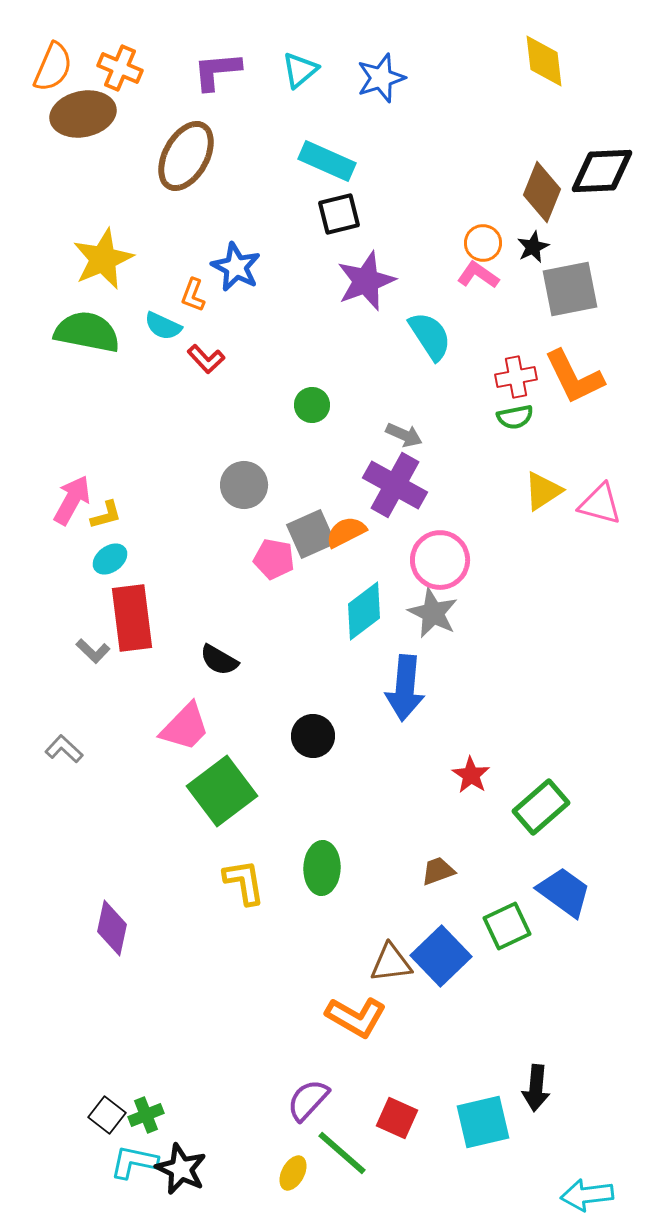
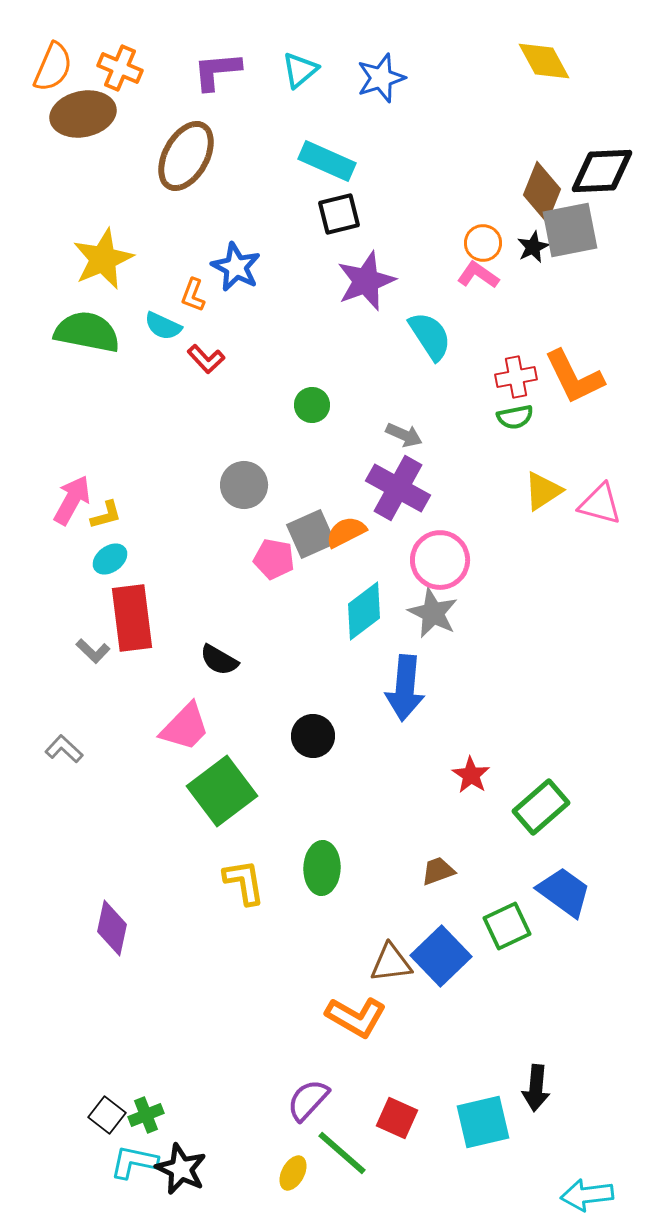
yellow diamond at (544, 61): rotated 22 degrees counterclockwise
gray square at (570, 289): moved 59 px up
purple cross at (395, 485): moved 3 px right, 3 px down
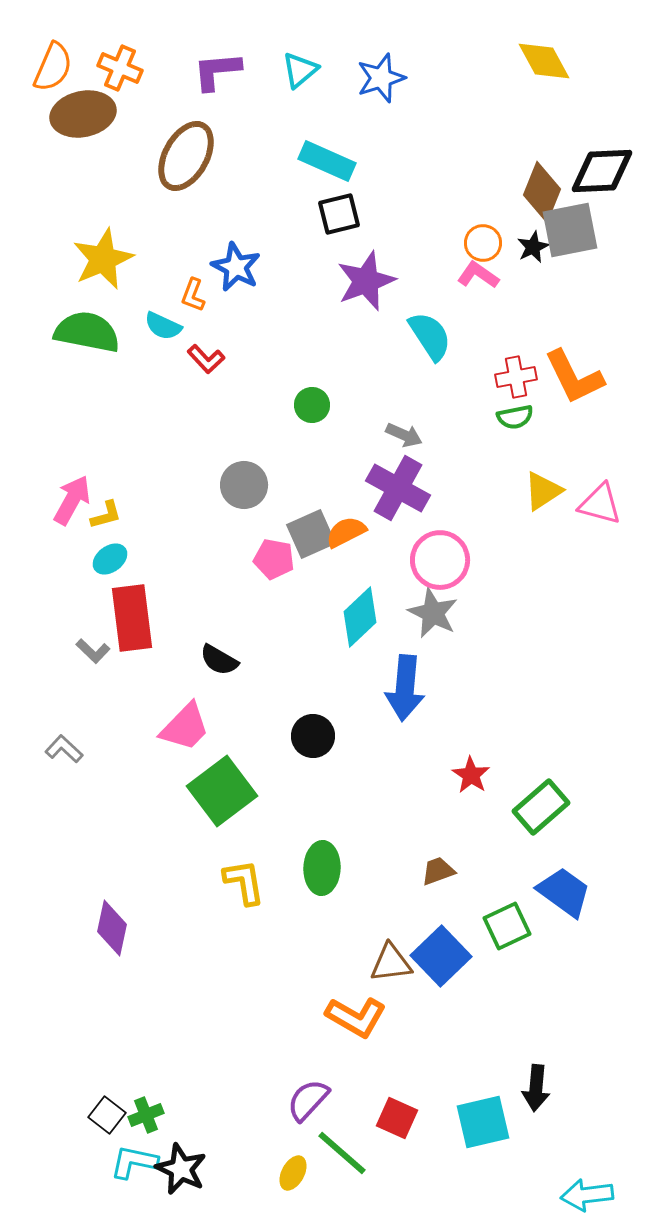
cyan diamond at (364, 611): moved 4 px left, 6 px down; rotated 6 degrees counterclockwise
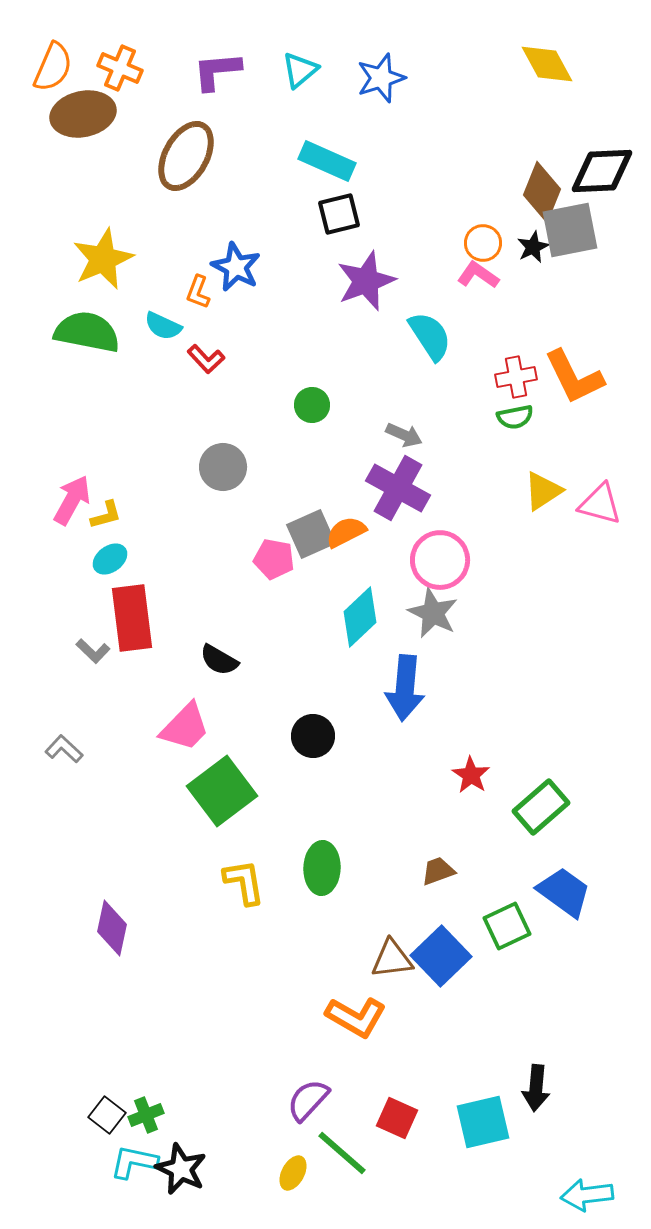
yellow diamond at (544, 61): moved 3 px right, 3 px down
orange L-shape at (193, 295): moved 5 px right, 3 px up
gray circle at (244, 485): moved 21 px left, 18 px up
brown triangle at (391, 963): moved 1 px right, 4 px up
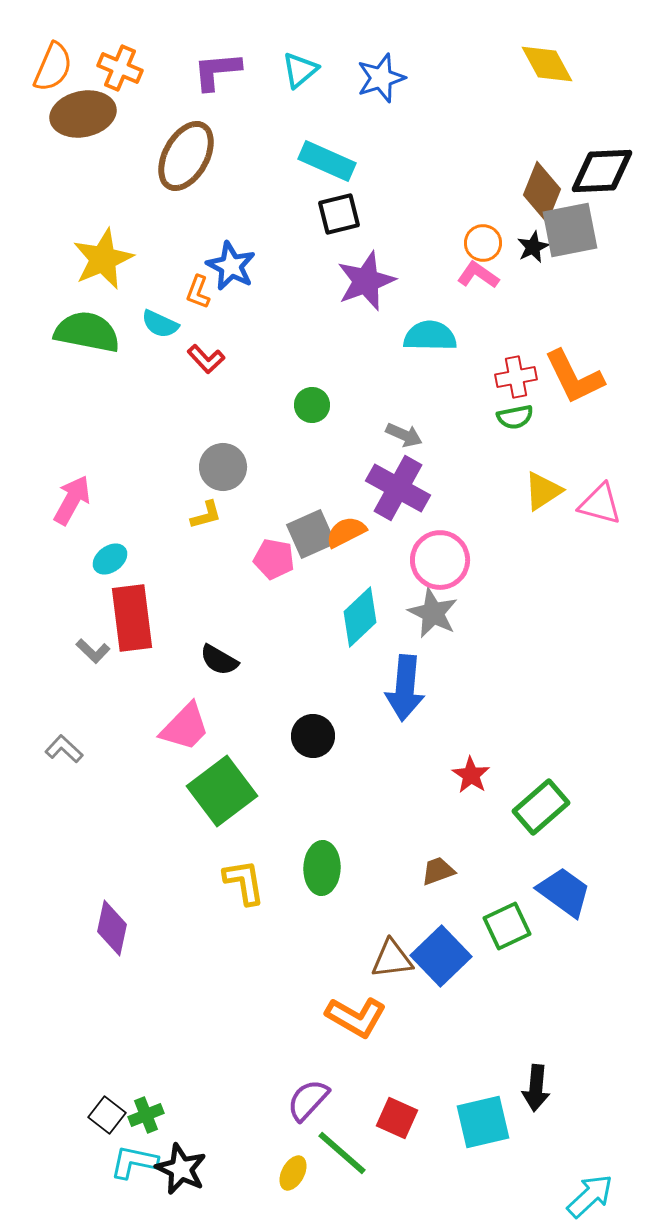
blue star at (236, 267): moved 5 px left, 1 px up
cyan semicircle at (163, 326): moved 3 px left, 2 px up
cyan semicircle at (430, 336): rotated 56 degrees counterclockwise
yellow L-shape at (106, 515): moved 100 px right
cyan arrow at (587, 1195): moved 3 px right, 1 px down; rotated 144 degrees clockwise
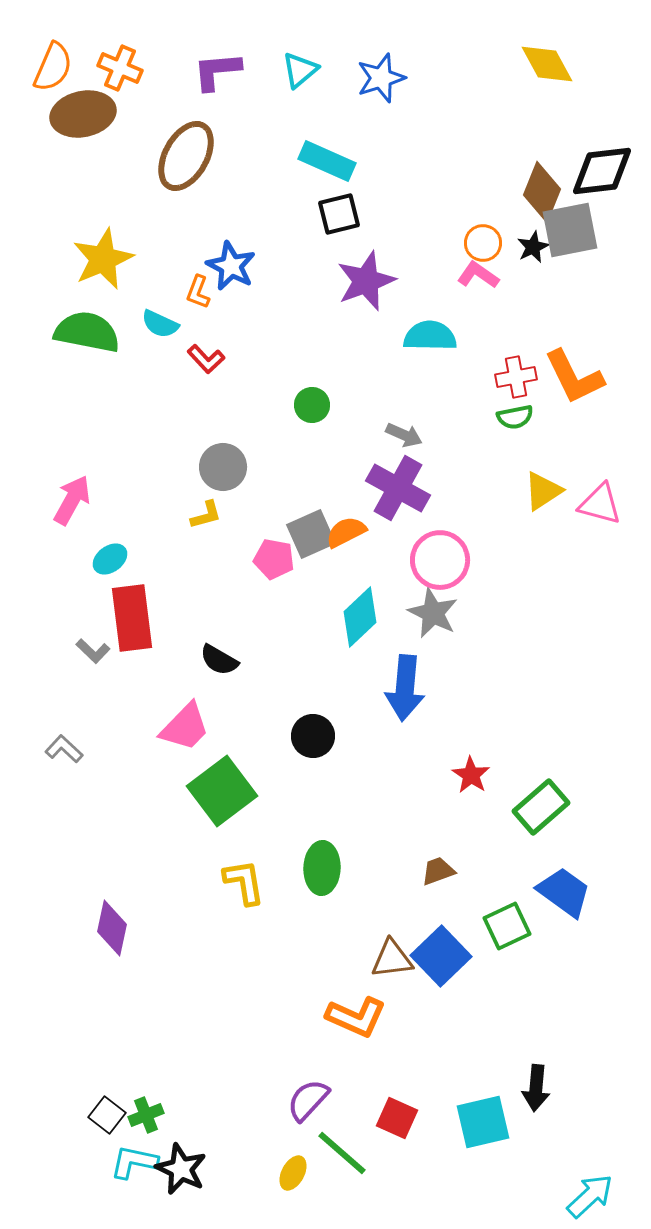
black diamond at (602, 171): rotated 4 degrees counterclockwise
orange L-shape at (356, 1017): rotated 6 degrees counterclockwise
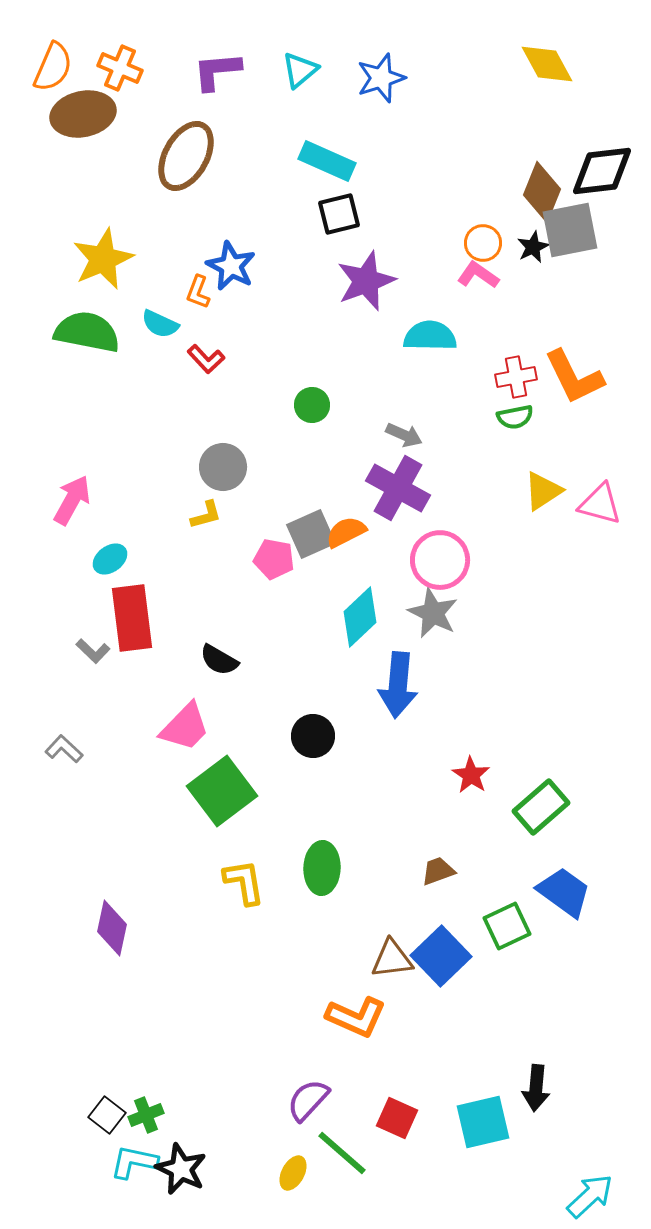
blue arrow at (405, 688): moved 7 px left, 3 px up
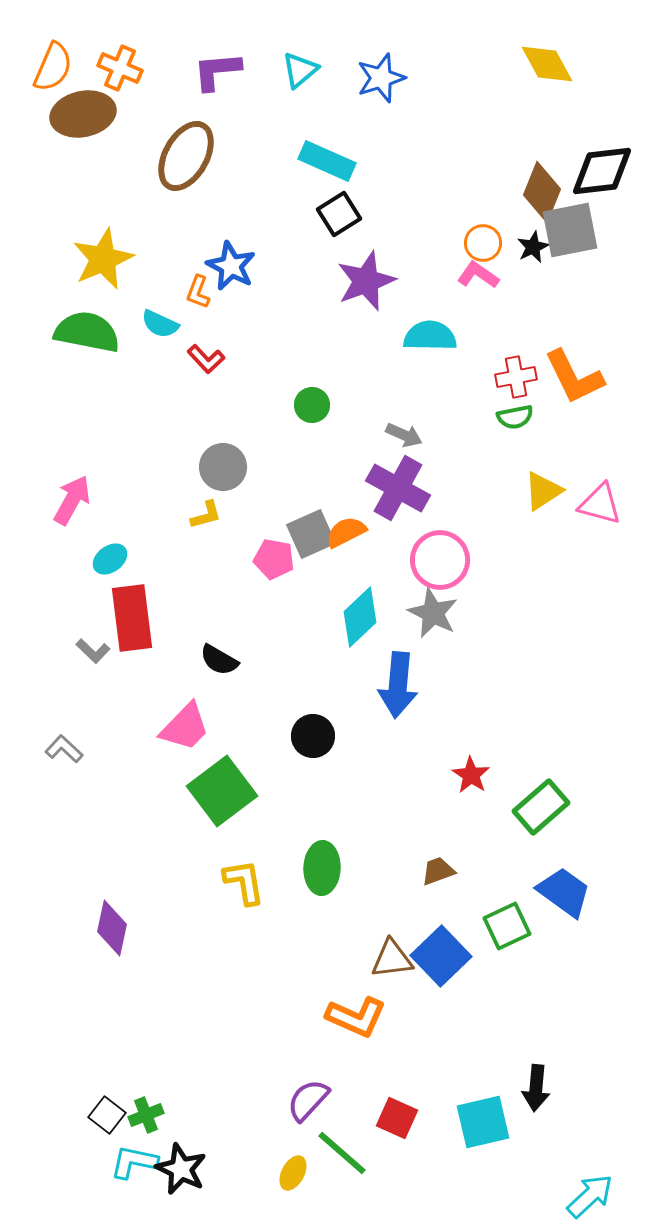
black square at (339, 214): rotated 18 degrees counterclockwise
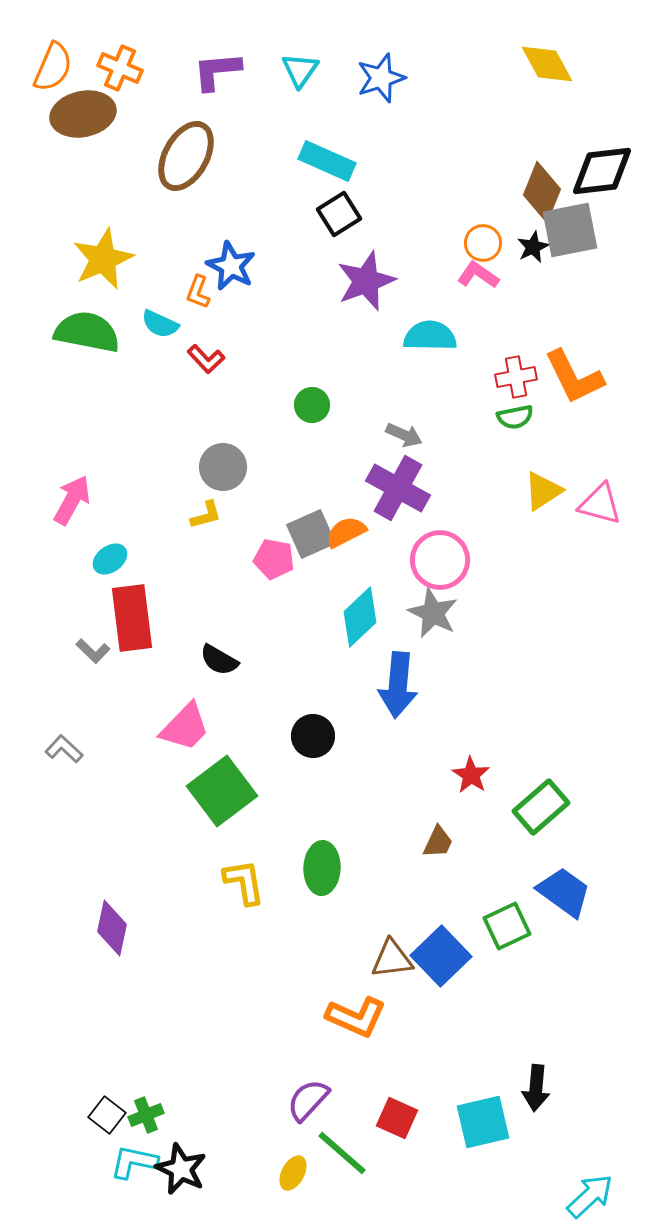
cyan triangle at (300, 70): rotated 15 degrees counterclockwise
brown trapezoid at (438, 871): moved 29 px up; rotated 135 degrees clockwise
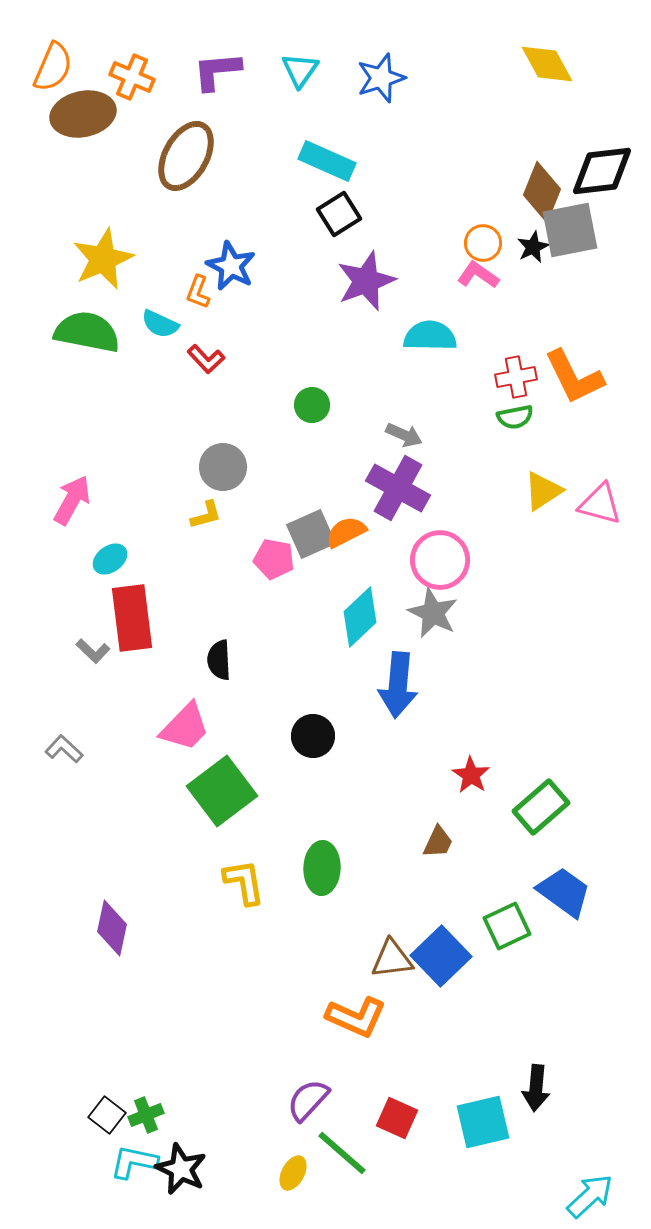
orange cross at (120, 68): moved 12 px right, 9 px down
black semicircle at (219, 660): rotated 57 degrees clockwise
